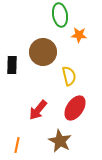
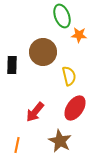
green ellipse: moved 2 px right, 1 px down; rotated 10 degrees counterclockwise
red arrow: moved 3 px left, 2 px down
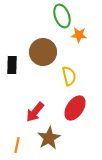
brown star: moved 11 px left, 3 px up; rotated 15 degrees clockwise
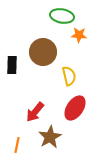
green ellipse: rotated 60 degrees counterclockwise
brown star: moved 1 px right, 1 px up
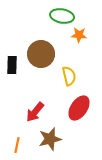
brown circle: moved 2 px left, 2 px down
red ellipse: moved 4 px right
brown star: moved 2 px down; rotated 15 degrees clockwise
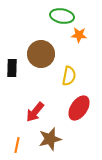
black rectangle: moved 3 px down
yellow semicircle: rotated 24 degrees clockwise
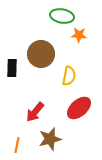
red ellipse: rotated 15 degrees clockwise
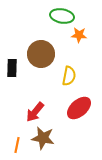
brown star: moved 7 px left, 1 px up; rotated 25 degrees clockwise
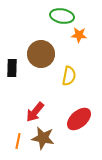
red ellipse: moved 11 px down
orange line: moved 1 px right, 4 px up
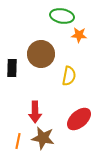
red arrow: rotated 40 degrees counterclockwise
